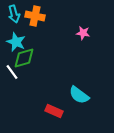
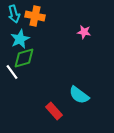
pink star: moved 1 px right, 1 px up
cyan star: moved 4 px right, 3 px up; rotated 24 degrees clockwise
red rectangle: rotated 24 degrees clockwise
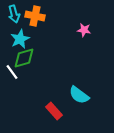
pink star: moved 2 px up
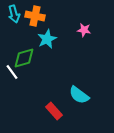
cyan star: moved 27 px right
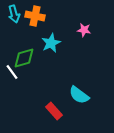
cyan star: moved 4 px right, 4 px down
